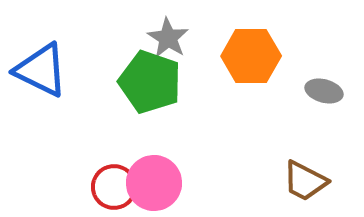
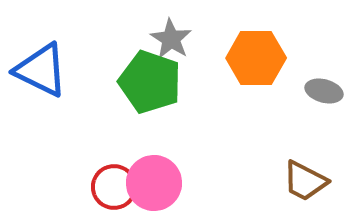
gray star: moved 3 px right, 1 px down
orange hexagon: moved 5 px right, 2 px down
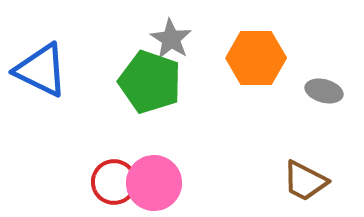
red circle: moved 5 px up
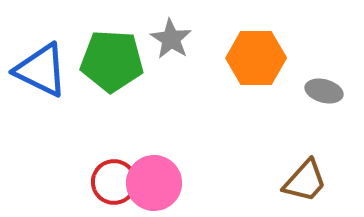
green pentagon: moved 38 px left, 21 px up; rotated 16 degrees counterclockwise
brown trapezoid: rotated 75 degrees counterclockwise
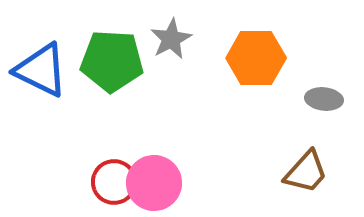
gray star: rotated 12 degrees clockwise
gray ellipse: moved 8 px down; rotated 9 degrees counterclockwise
brown trapezoid: moved 1 px right, 9 px up
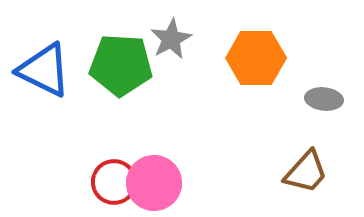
green pentagon: moved 9 px right, 4 px down
blue triangle: moved 3 px right
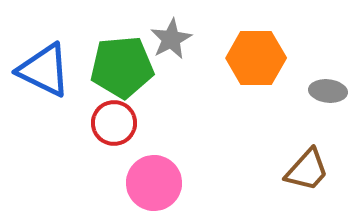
green pentagon: moved 1 px right, 2 px down; rotated 8 degrees counterclockwise
gray ellipse: moved 4 px right, 8 px up
brown trapezoid: moved 1 px right, 2 px up
red circle: moved 59 px up
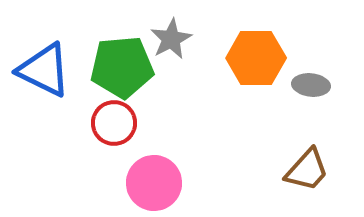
gray ellipse: moved 17 px left, 6 px up
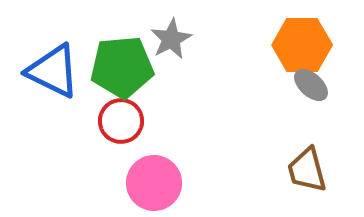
orange hexagon: moved 46 px right, 13 px up
blue triangle: moved 9 px right, 1 px down
gray ellipse: rotated 36 degrees clockwise
red circle: moved 7 px right, 2 px up
brown trapezoid: rotated 123 degrees clockwise
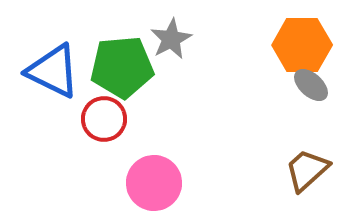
red circle: moved 17 px left, 2 px up
brown trapezoid: rotated 63 degrees clockwise
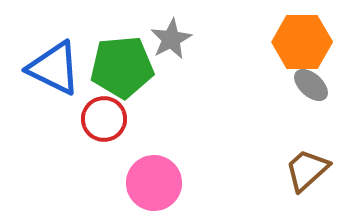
orange hexagon: moved 3 px up
blue triangle: moved 1 px right, 3 px up
